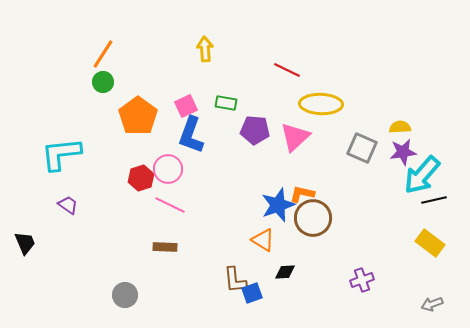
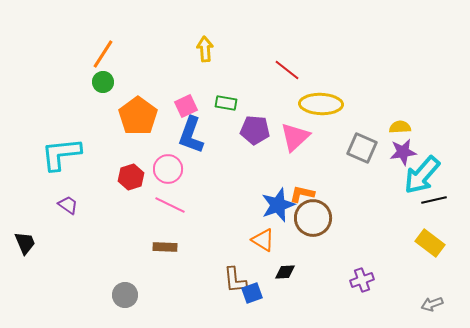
red line: rotated 12 degrees clockwise
red hexagon: moved 10 px left, 1 px up
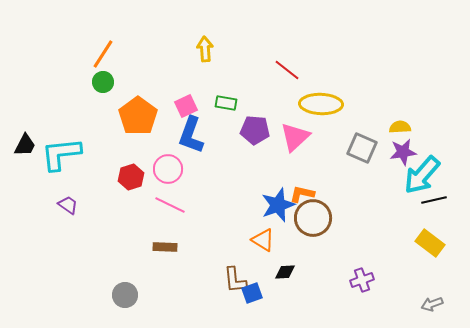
black trapezoid: moved 98 px up; rotated 50 degrees clockwise
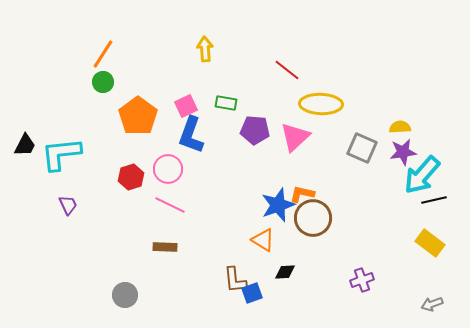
purple trapezoid: rotated 30 degrees clockwise
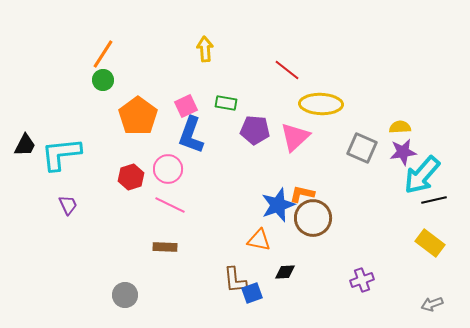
green circle: moved 2 px up
orange triangle: moved 4 px left; rotated 20 degrees counterclockwise
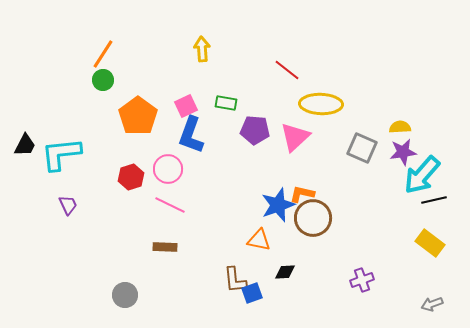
yellow arrow: moved 3 px left
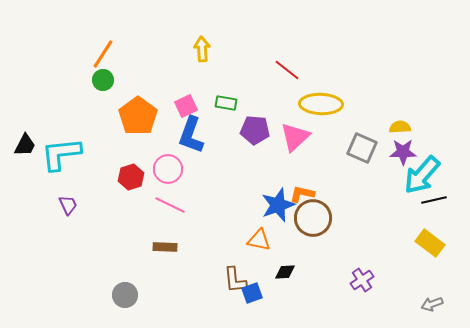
purple star: rotated 8 degrees clockwise
purple cross: rotated 15 degrees counterclockwise
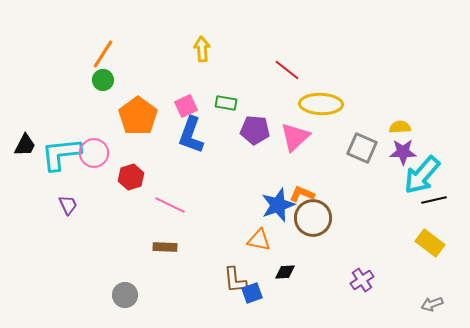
pink circle: moved 74 px left, 16 px up
orange L-shape: rotated 10 degrees clockwise
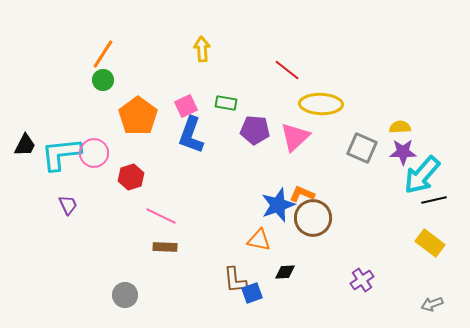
pink line: moved 9 px left, 11 px down
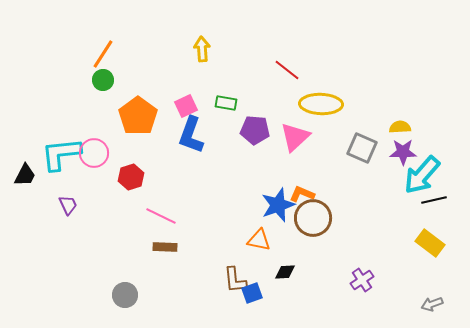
black trapezoid: moved 30 px down
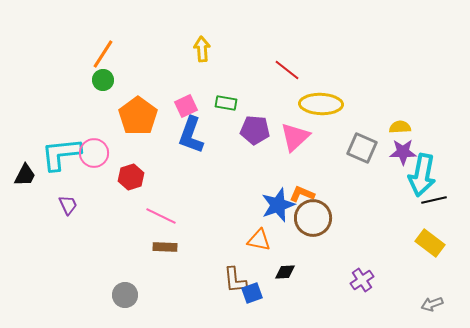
cyan arrow: rotated 30 degrees counterclockwise
